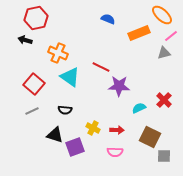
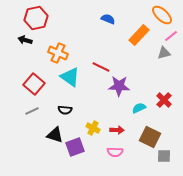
orange rectangle: moved 2 px down; rotated 25 degrees counterclockwise
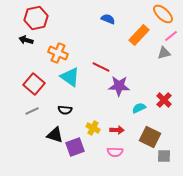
orange ellipse: moved 1 px right, 1 px up
black arrow: moved 1 px right
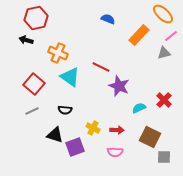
purple star: rotated 20 degrees clockwise
gray square: moved 1 px down
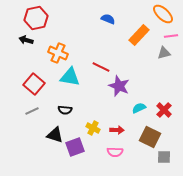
pink line: rotated 32 degrees clockwise
cyan triangle: rotated 25 degrees counterclockwise
red cross: moved 10 px down
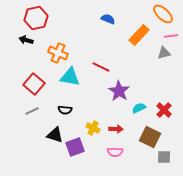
purple star: moved 5 px down; rotated 10 degrees clockwise
red arrow: moved 1 px left, 1 px up
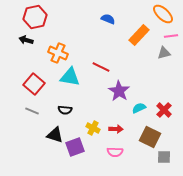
red hexagon: moved 1 px left, 1 px up
gray line: rotated 48 degrees clockwise
